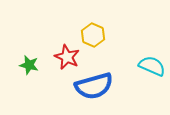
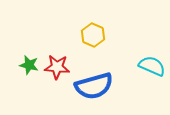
red star: moved 10 px left, 10 px down; rotated 20 degrees counterclockwise
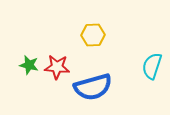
yellow hexagon: rotated 25 degrees counterclockwise
cyan semicircle: rotated 96 degrees counterclockwise
blue semicircle: moved 1 px left, 1 px down
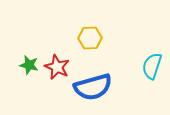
yellow hexagon: moved 3 px left, 3 px down
red star: rotated 20 degrees clockwise
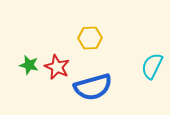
cyan semicircle: rotated 8 degrees clockwise
